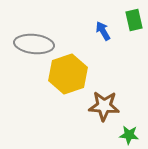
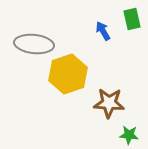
green rectangle: moved 2 px left, 1 px up
brown star: moved 5 px right, 3 px up
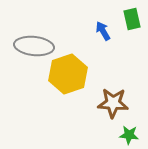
gray ellipse: moved 2 px down
brown star: moved 4 px right
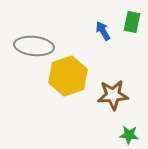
green rectangle: moved 3 px down; rotated 25 degrees clockwise
yellow hexagon: moved 2 px down
brown star: moved 8 px up; rotated 8 degrees counterclockwise
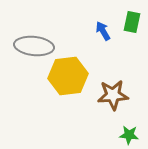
yellow hexagon: rotated 12 degrees clockwise
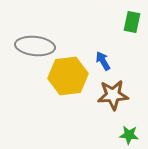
blue arrow: moved 30 px down
gray ellipse: moved 1 px right
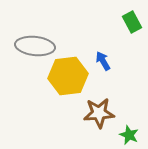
green rectangle: rotated 40 degrees counterclockwise
brown star: moved 14 px left, 18 px down
green star: rotated 18 degrees clockwise
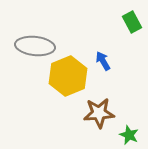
yellow hexagon: rotated 15 degrees counterclockwise
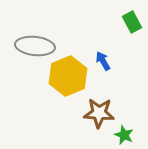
brown star: rotated 8 degrees clockwise
green star: moved 5 px left
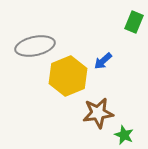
green rectangle: moved 2 px right; rotated 50 degrees clockwise
gray ellipse: rotated 18 degrees counterclockwise
blue arrow: rotated 102 degrees counterclockwise
brown star: moved 1 px left; rotated 12 degrees counterclockwise
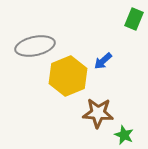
green rectangle: moved 3 px up
brown star: rotated 12 degrees clockwise
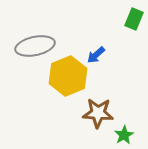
blue arrow: moved 7 px left, 6 px up
green star: rotated 18 degrees clockwise
